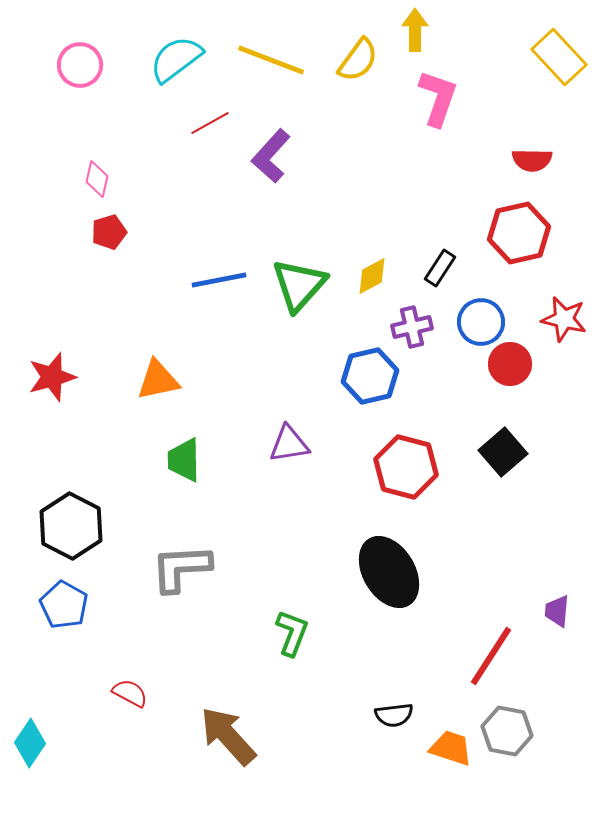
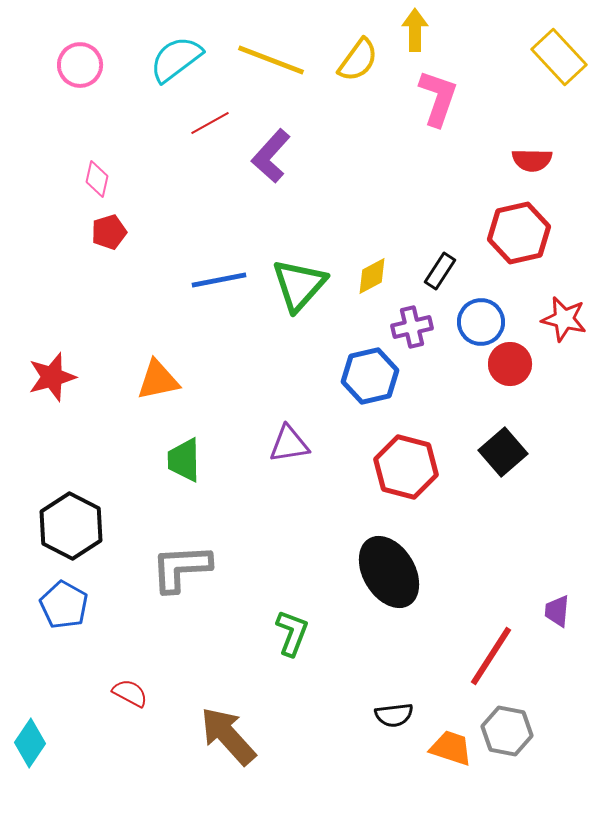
black rectangle at (440, 268): moved 3 px down
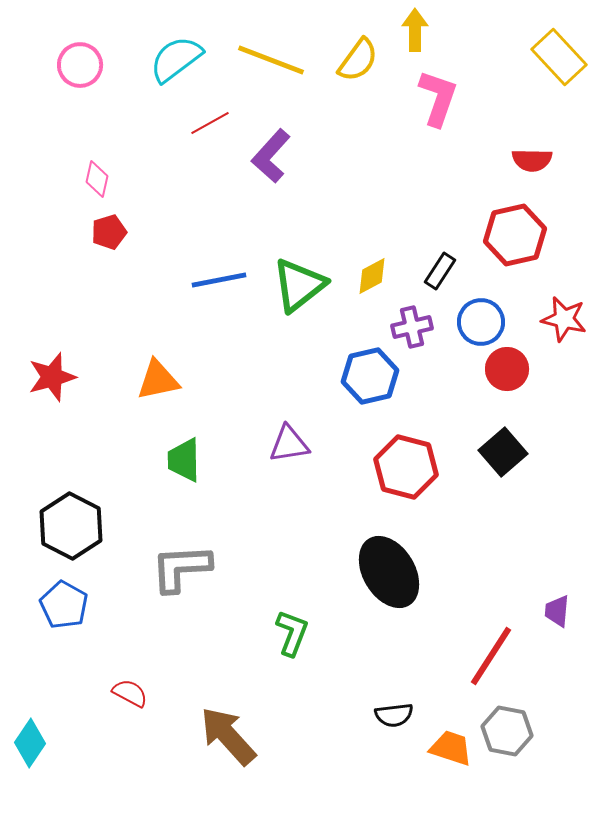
red hexagon at (519, 233): moved 4 px left, 2 px down
green triangle at (299, 285): rotated 10 degrees clockwise
red circle at (510, 364): moved 3 px left, 5 px down
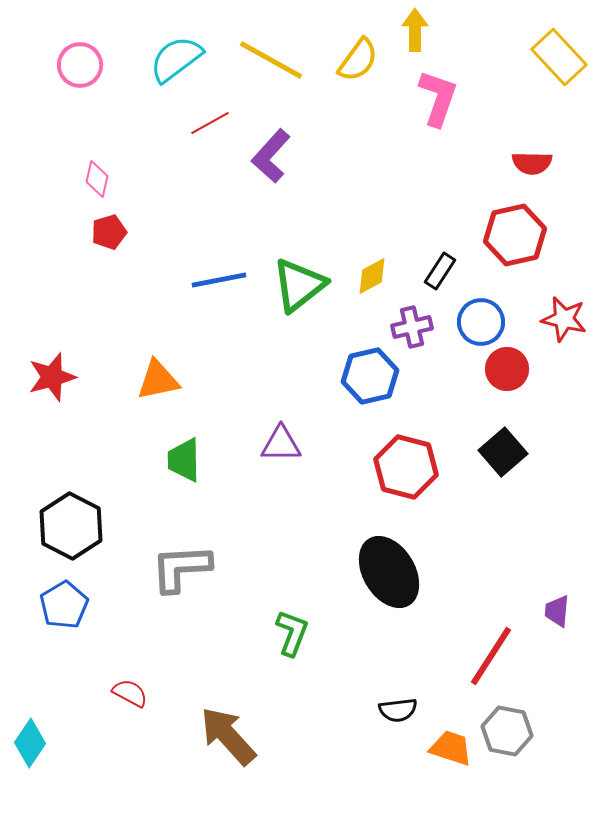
yellow line at (271, 60): rotated 8 degrees clockwise
red semicircle at (532, 160): moved 3 px down
purple triangle at (289, 444): moved 8 px left; rotated 9 degrees clockwise
blue pentagon at (64, 605): rotated 12 degrees clockwise
black semicircle at (394, 715): moved 4 px right, 5 px up
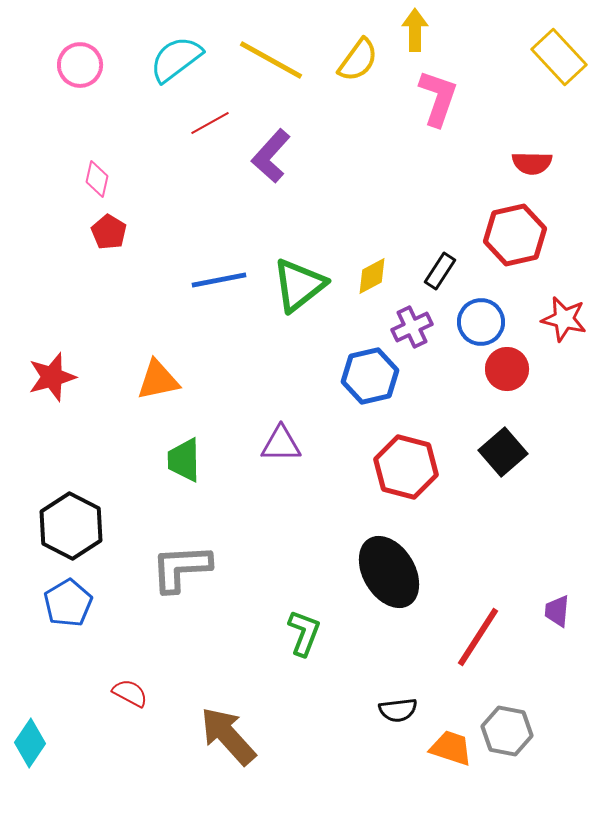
red pentagon at (109, 232): rotated 24 degrees counterclockwise
purple cross at (412, 327): rotated 12 degrees counterclockwise
blue pentagon at (64, 605): moved 4 px right, 2 px up
green L-shape at (292, 633): moved 12 px right
red line at (491, 656): moved 13 px left, 19 px up
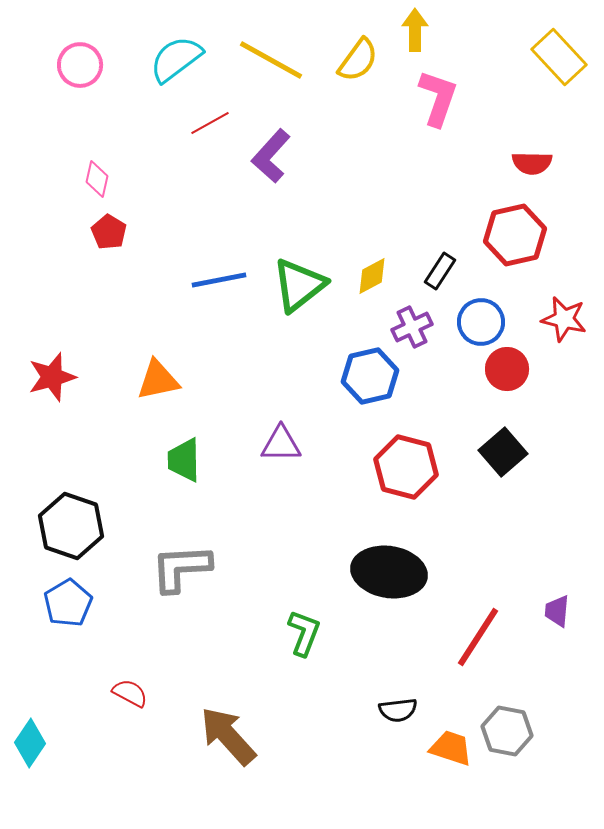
black hexagon at (71, 526): rotated 8 degrees counterclockwise
black ellipse at (389, 572): rotated 50 degrees counterclockwise
